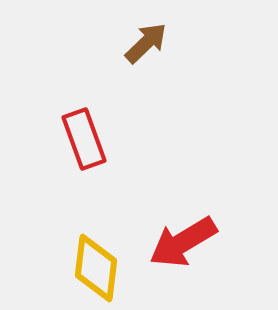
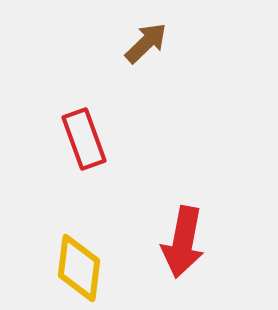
red arrow: rotated 48 degrees counterclockwise
yellow diamond: moved 17 px left
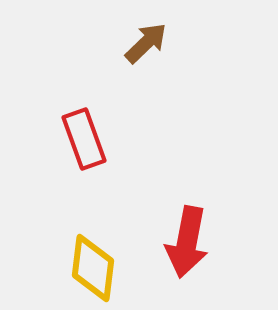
red arrow: moved 4 px right
yellow diamond: moved 14 px right
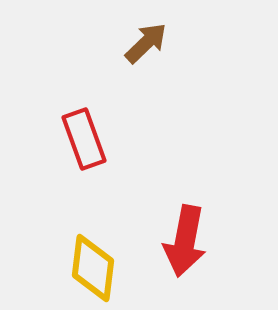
red arrow: moved 2 px left, 1 px up
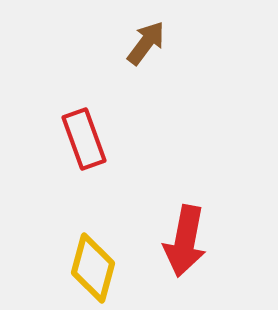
brown arrow: rotated 9 degrees counterclockwise
yellow diamond: rotated 8 degrees clockwise
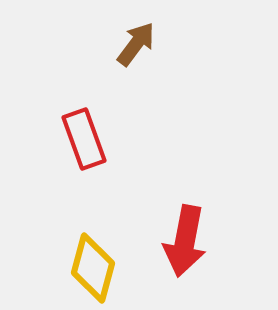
brown arrow: moved 10 px left, 1 px down
